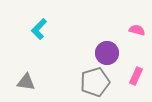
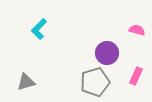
gray triangle: rotated 24 degrees counterclockwise
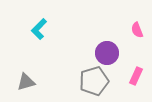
pink semicircle: rotated 126 degrees counterclockwise
gray pentagon: moved 1 px left, 1 px up
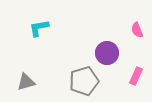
cyan L-shape: moved 1 px up; rotated 35 degrees clockwise
gray pentagon: moved 10 px left
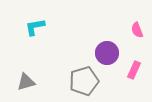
cyan L-shape: moved 4 px left, 1 px up
pink rectangle: moved 2 px left, 6 px up
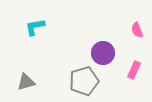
purple circle: moved 4 px left
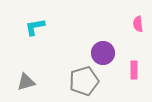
pink semicircle: moved 1 px right, 6 px up; rotated 14 degrees clockwise
pink rectangle: rotated 24 degrees counterclockwise
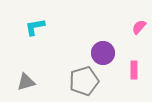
pink semicircle: moved 1 px right, 3 px down; rotated 49 degrees clockwise
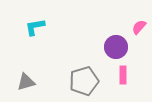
purple circle: moved 13 px right, 6 px up
pink rectangle: moved 11 px left, 5 px down
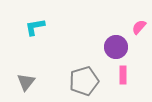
gray triangle: rotated 36 degrees counterclockwise
